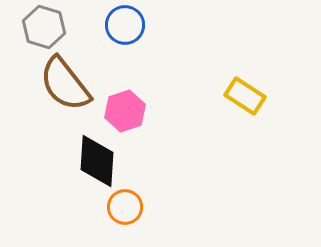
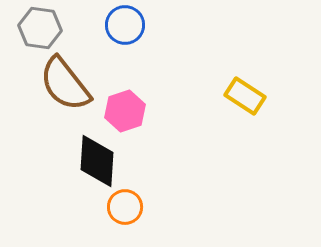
gray hexagon: moved 4 px left, 1 px down; rotated 9 degrees counterclockwise
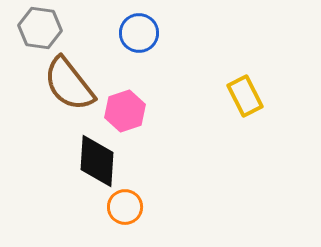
blue circle: moved 14 px right, 8 px down
brown semicircle: moved 4 px right
yellow rectangle: rotated 30 degrees clockwise
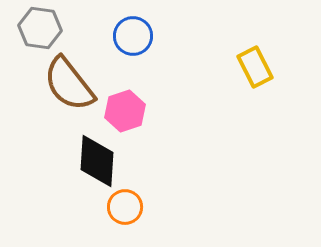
blue circle: moved 6 px left, 3 px down
yellow rectangle: moved 10 px right, 29 px up
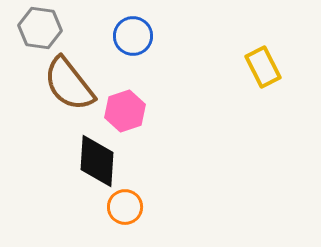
yellow rectangle: moved 8 px right
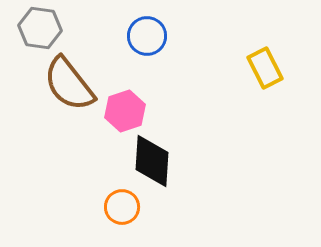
blue circle: moved 14 px right
yellow rectangle: moved 2 px right, 1 px down
black diamond: moved 55 px right
orange circle: moved 3 px left
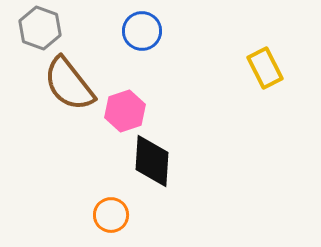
gray hexagon: rotated 12 degrees clockwise
blue circle: moved 5 px left, 5 px up
orange circle: moved 11 px left, 8 px down
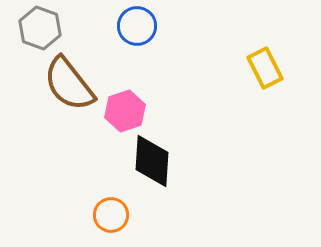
blue circle: moved 5 px left, 5 px up
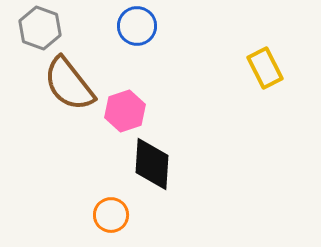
black diamond: moved 3 px down
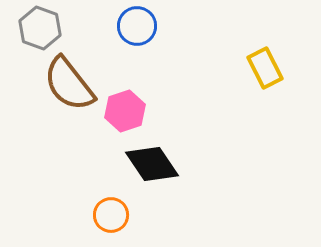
black diamond: rotated 38 degrees counterclockwise
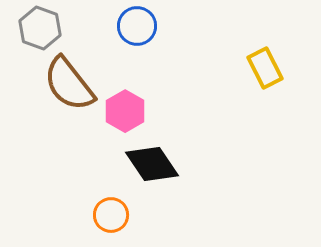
pink hexagon: rotated 12 degrees counterclockwise
